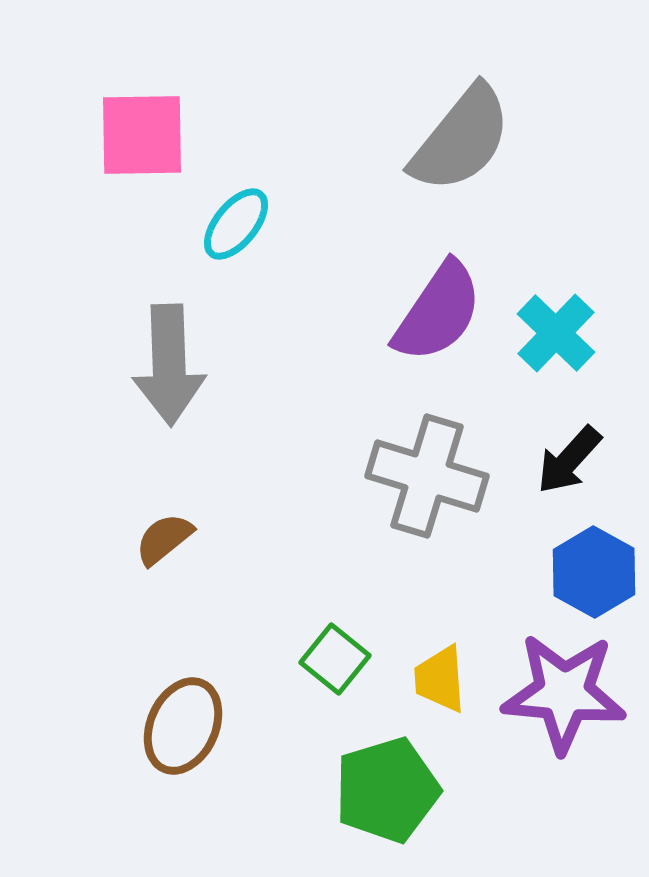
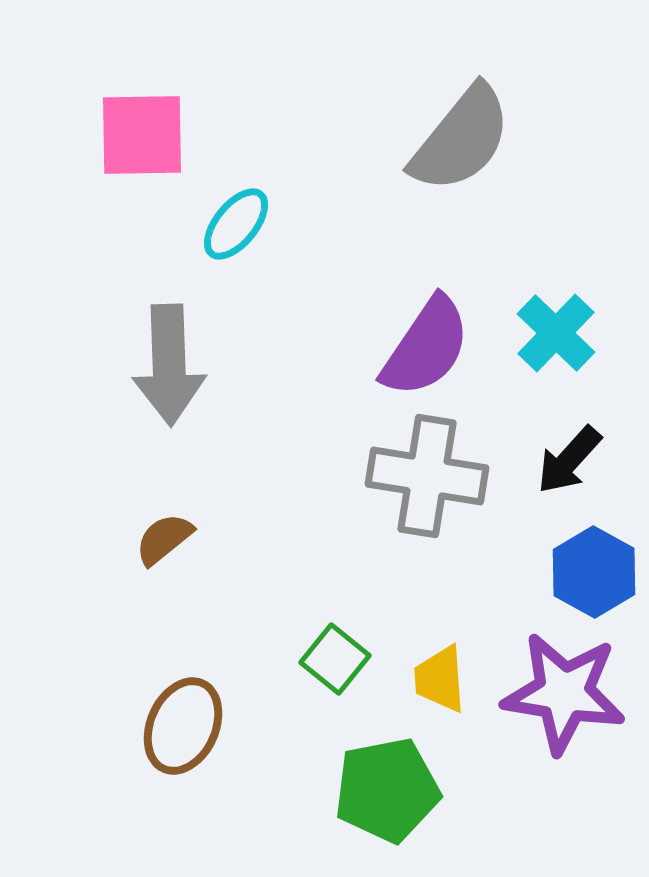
purple semicircle: moved 12 px left, 35 px down
gray cross: rotated 8 degrees counterclockwise
purple star: rotated 4 degrees clockwise
green pentagon: rotated 6 degrees clockwise
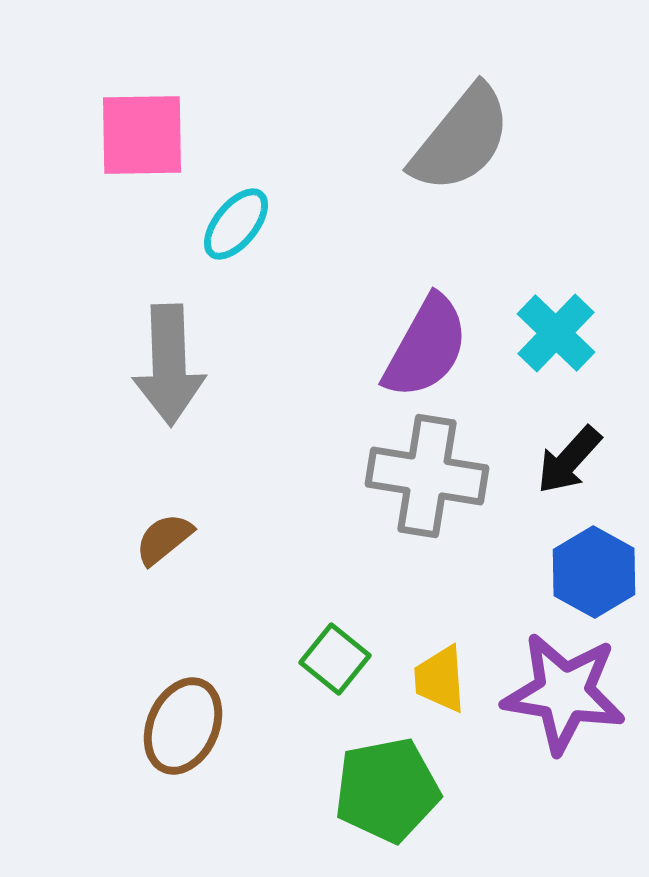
purple semicircle: rotated 5 degrees counterclockwise
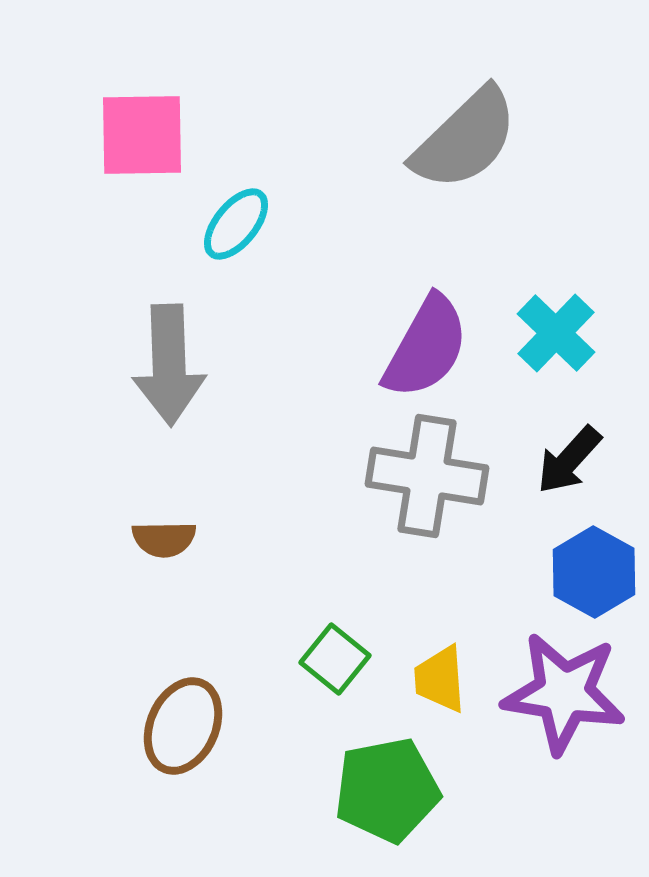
gray semicircle: moved 4 px right; rotated 7 degrees clockwise
brown semicircle: rotated 142 degrees counterclockwise
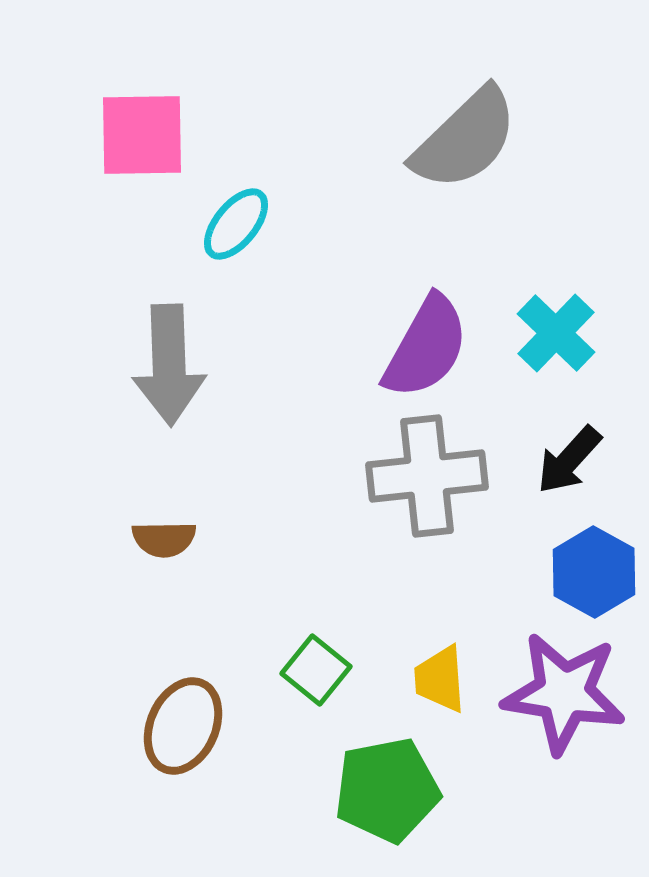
gray cross: rotated 15 degrees counterclockwise
green square: moved 19 px left, 11 px down
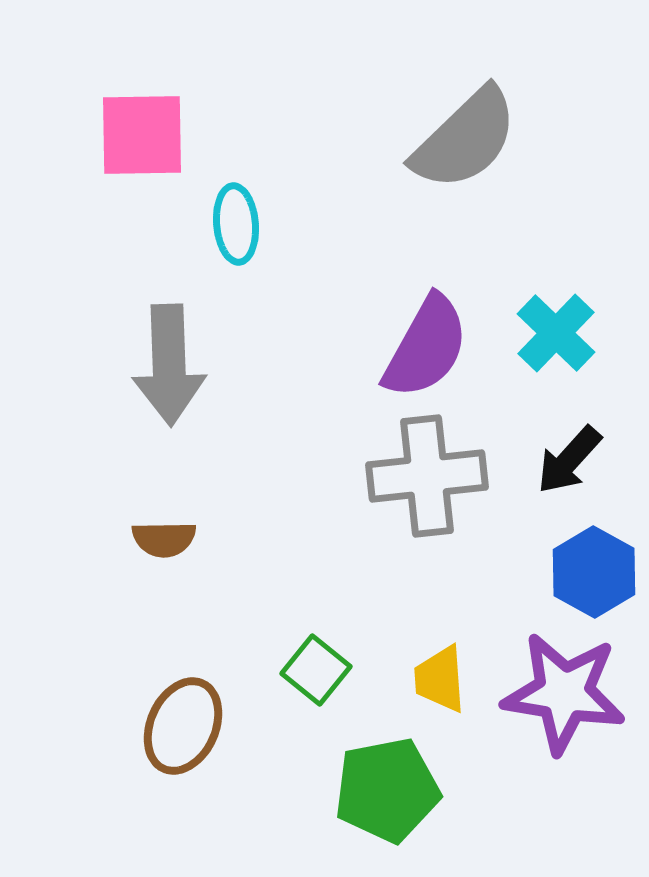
cyan ellipse: rotated 44 degrees counterclockwise
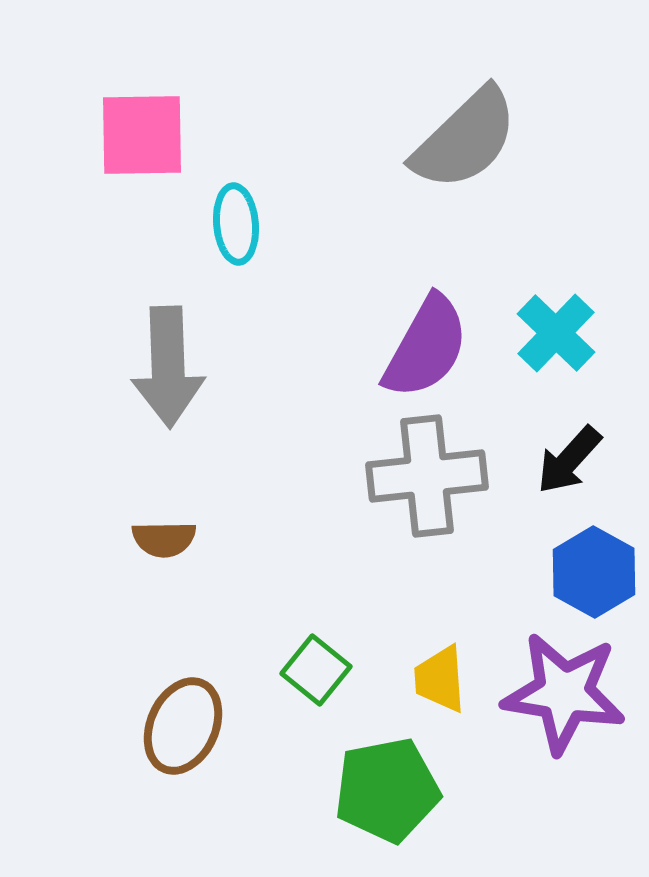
gray arrow: moved 1 px left, 2 px down
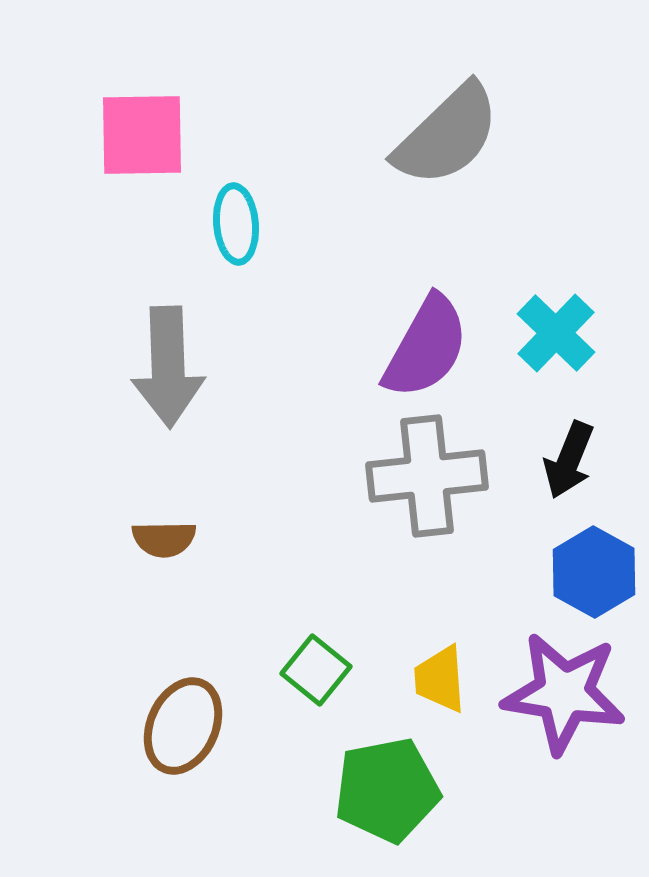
gray semicircle: moved 18 px left, 4 px up
black arrow: rotated 20 degrees counterclockwise
